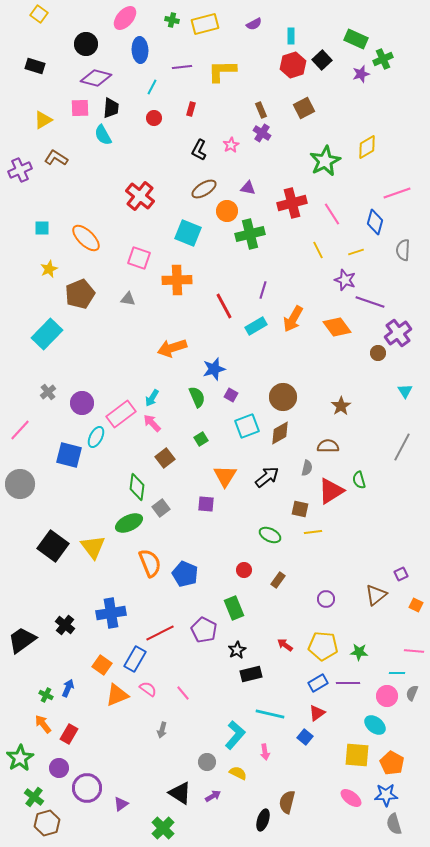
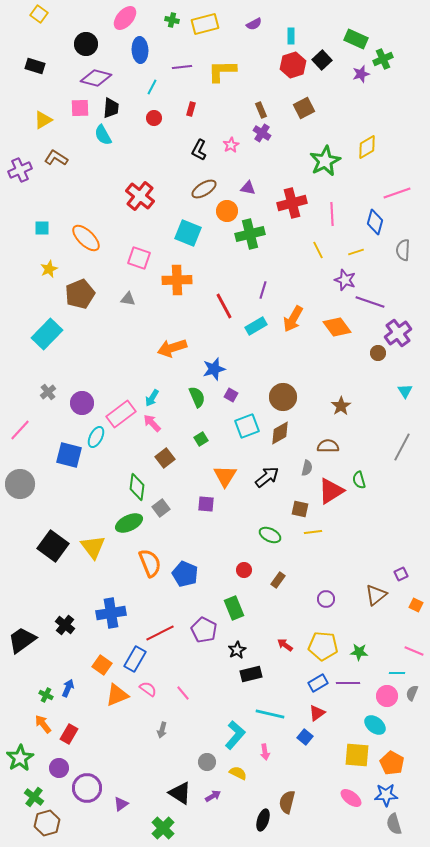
pink line at (332, 214): rotated 30 degrees clockwise
pink line at (414, 651): rotated 18 degrees clockwise
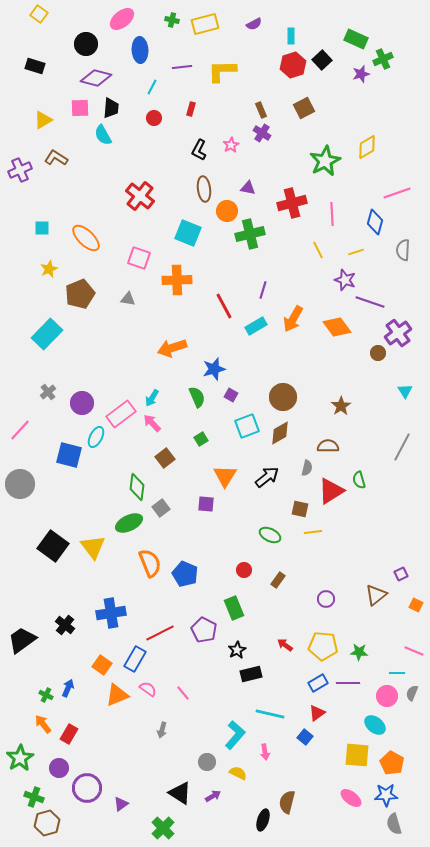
pink ellipse at (125, 18): moved 3 px left, 1 px down; rotated 10 degrees clockwise
brown ellipse at (204, 189): rotated 65 degrees counterclockwise
green cross at (34, 797): rotated 18 degrees counterclockwise
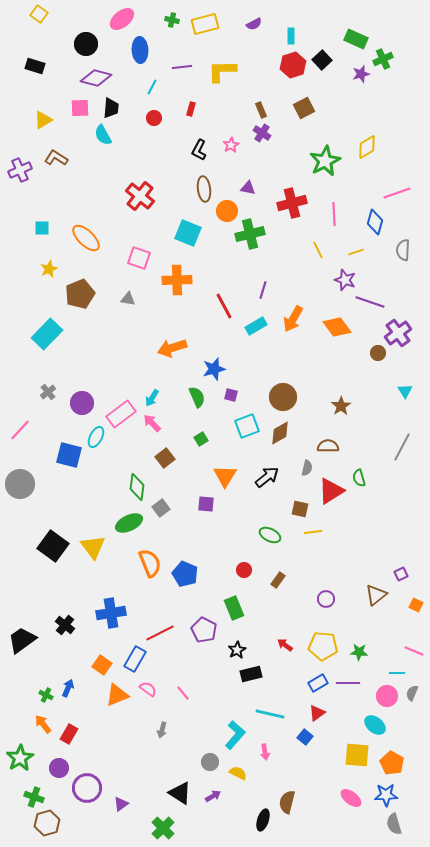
pink line at (332, 214): moved 2 px right
purple square at (231, 395): rotated 16 degrees counterclockwise
green semicircle at (359, 480): moved 2 px up
gray circle at (207, 762): moved 3 px right
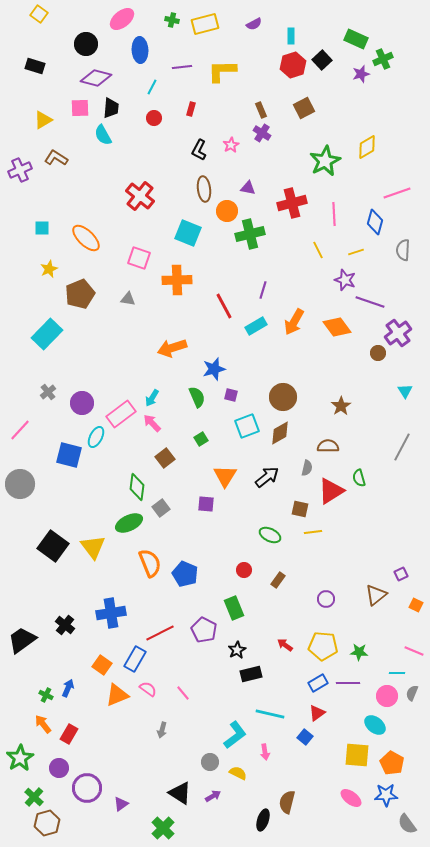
orange arrow at (293, 319): moved 1 px right, 3 px down
cyan L-shape at (235, 735): rotated 12 degrees clockwise
green cross at (34, 797): rotated 24 degrees clockwise
gray semicircle at (394, 824): moved 13 px right; rotated 20 degrees counterclockwise
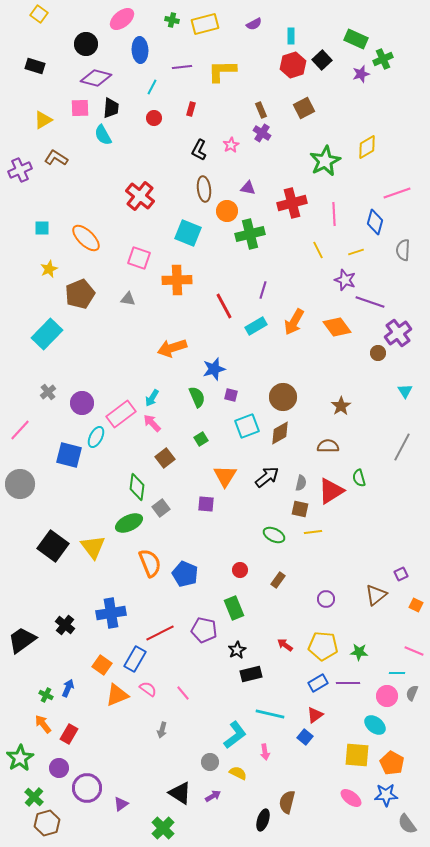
gray semicircle at (307, 468): moved 6 px left, 15 px down
green ellipse at (270, 535): moved 4 px right
red circle at (244, 570): moved 4 px left
purple pentagon at (204, 630): rotated 15 degrees counterclockwise
red triangle at (317, 713): moved 2 px left, 2 px down
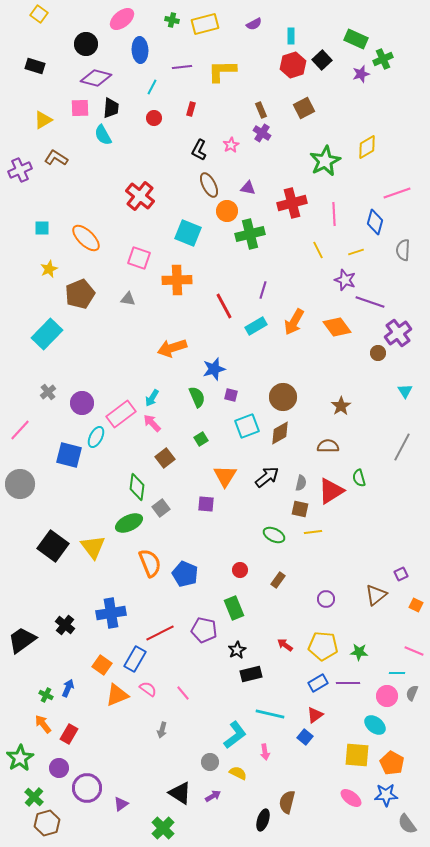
brown ellipse at (204, 189): moved 5 px right, 4 px up; rotated 20 degrees counterclockwise
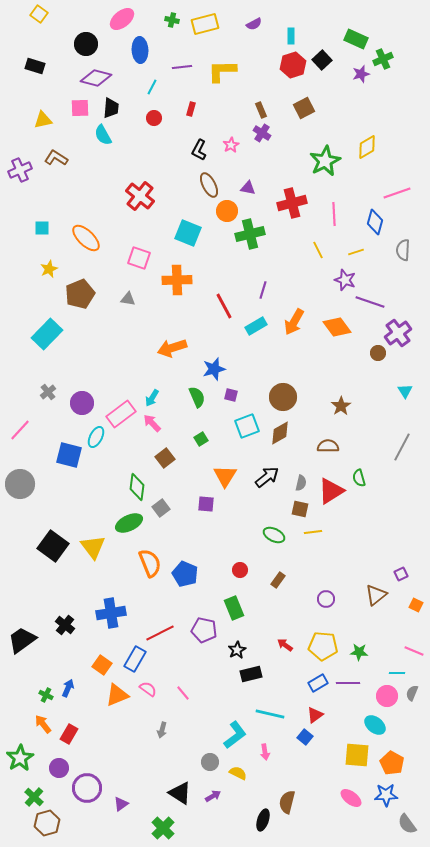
yellow triangle at (43, 120): rotated 18 degrees clockwise
